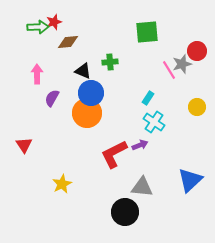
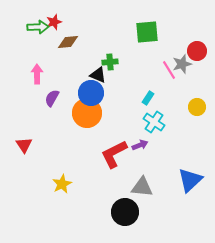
black triangle: moved 15 px right, 4 px down
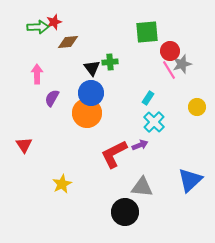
red circle: moved 27 px left
black triangle: moved 6 px left, 7 px up; rotated 30 degrees clockwise
cyan cross: rotated 10 degrees clockwise
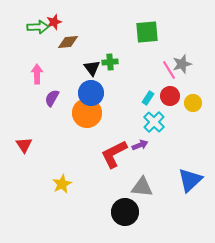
red circle: moved 45 px down
yellow circle: moved 4 px left, 4 px up
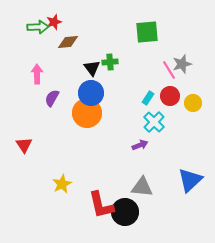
red L-shape: moved 13 px left, 51 px down; rotated 76 degrees counterclockwise
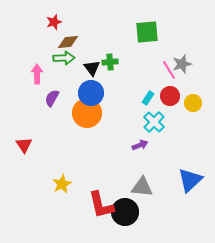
green arrow: moved 26 px right, 31 px down
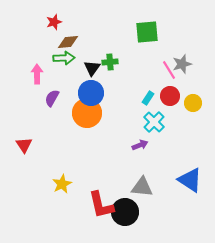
black triangle: rotated 12 degrees clockwise
blue triangle: rotated 44 degrees counterclockwise
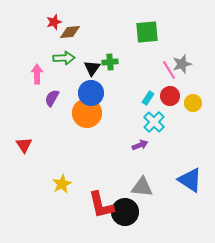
brown diamond: moved 2 px right, 10 px up
